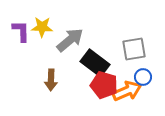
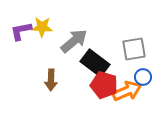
purple L-shape: rotated 100 degrees counterclockwise
gray arrow: moved 4 px right, 1 px down
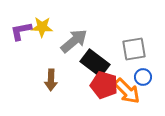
orange arrow: rotated 68 degrees clockwise
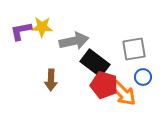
gray arrow: rotated 28 degrees clockwise
orange arrow: moved 4 px left, 2 px down
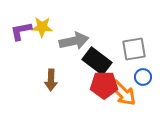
black rectangle: moved 2 px right, 2 px up
red pentagon: rotated 16 degrees counterclockwise
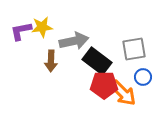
yellow star: rotated 10 degrees counterclockwise
brown arrow: moved 19 px up
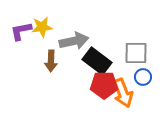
gray square: moved 2 px right, 4 px down; rotated 10 degrees clockwise
orange arrow: rotated 24 degrees clockwise
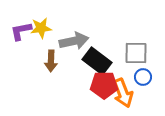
yellow star: moved 1 px left, 1 px down
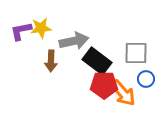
blue circle: moved 3 px right, 2 px down
orange arrow: rotated 20 degrees counterclockwise
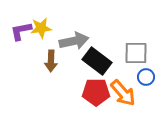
blue circle: moved 2 px up
red pentagon: moved 8 px left, 7 px down
